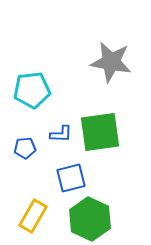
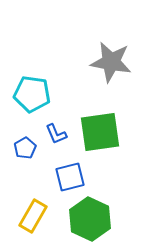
cyan pentagon: moved 4 px down; rotated 15 degrees clockwise
blue L-shape: moved 5 px left; rotated 65 degrees clockwise
blue pentagon: rotated 25 degrees counterclockwise
blue square: moved 1 px left, 1 px up
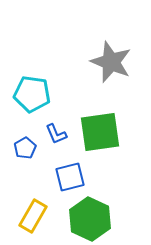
gray star: rotated 12 degrees clockwise
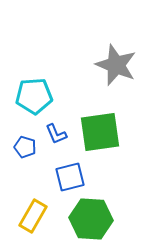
gray star: moved 5 px right, 3 px down
cyan pentagon: moved 2 px right, 2 px down; rotated 12 degrees counterclockwise
blue pentagon: moved 1 px up; rotated 25 degrees counterclockwise
green hexagon: moved 1 px right; rotated 21 degrees counterclockwise
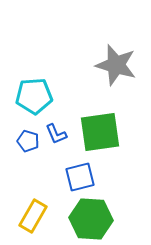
gray star: rotated 6 degrees counterclockwise
blue pentagon: moved 3 px right, 6 px up
blue square: moved 10 px right
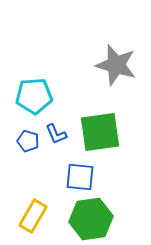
blue square: rotated 20 degrees clockwise
green hexagon: rotated 12 degrees counterclockwise
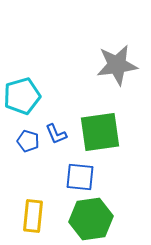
gray star: moved 1 px right; rotated 24 degrees counterclockwise
cyan pentagon: moved 12 px left; rotated 12 degrees counterclockwise
yellow rectangle: rotated 24 degrees counterclockwise
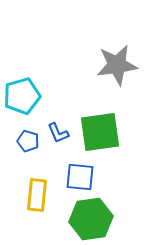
blue L-shape: moved 2 px right, 1 px up
yellow rectangle: moved 4 px right, 21 px up
